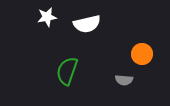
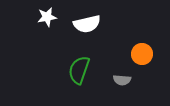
green semicircle: moved 12 px right, 1 px up
gray semicircle: moved 2 px left
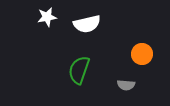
gray semicircle: moved 4 px right, 5 px down
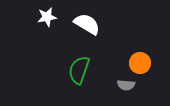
white semicircle: rotated 136 degrees counterclockwise
orange circle: moved 2 px left, 9 px down
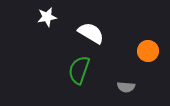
white semicircle: moved 4 px right, 9 px down
orange circle: moved 8 px right, 12 px up
gray semicircle: moved 2 px down
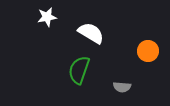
gray semicircle: moved 4 px left
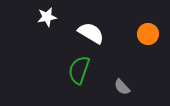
orange circle: moved 17 px up
gray semicircle: rotated 42 degrees clockwise
